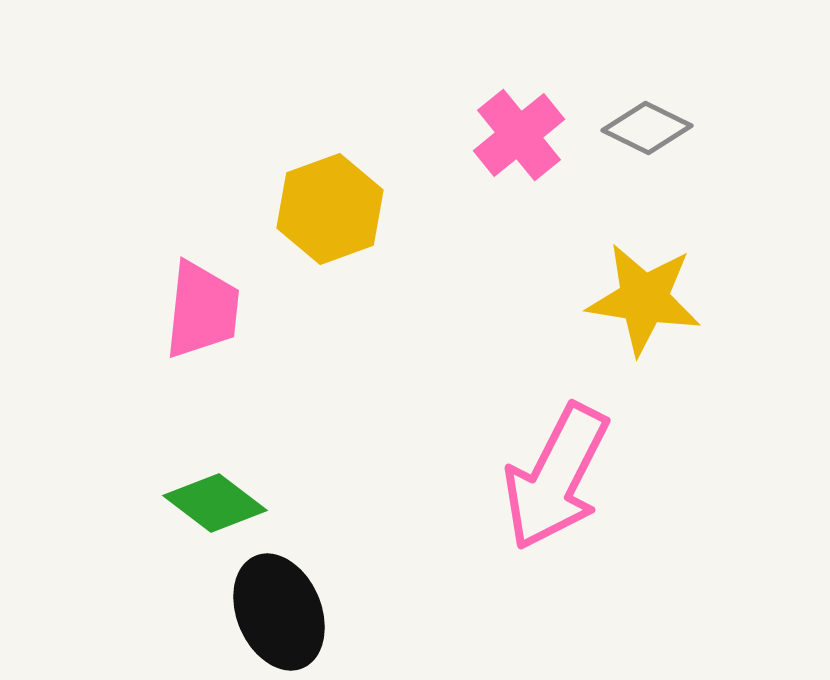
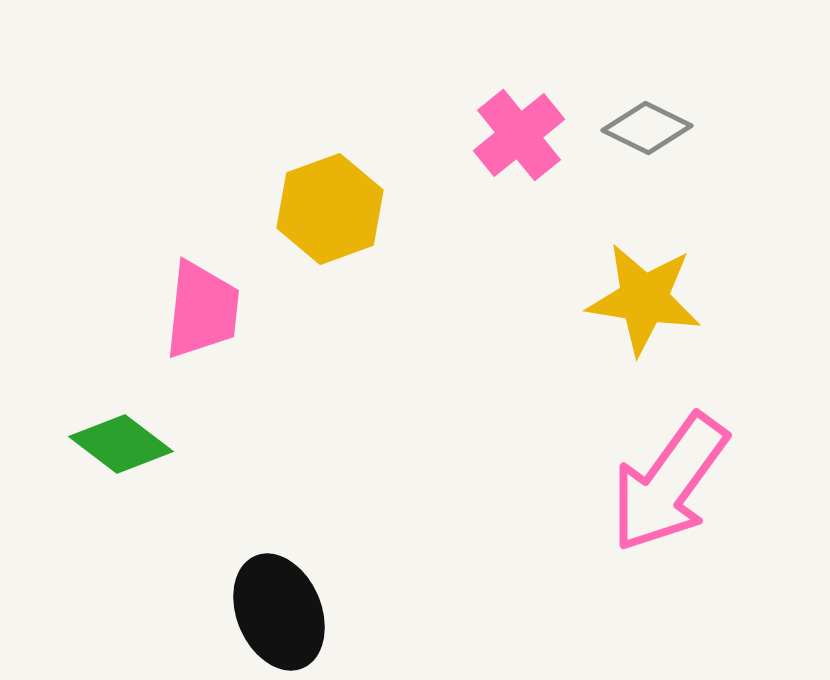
pink arrow: moved 113 px right, 6 px down; rotated 9 degrees clockwise
green diamond: moved 94 px left, 59 px up
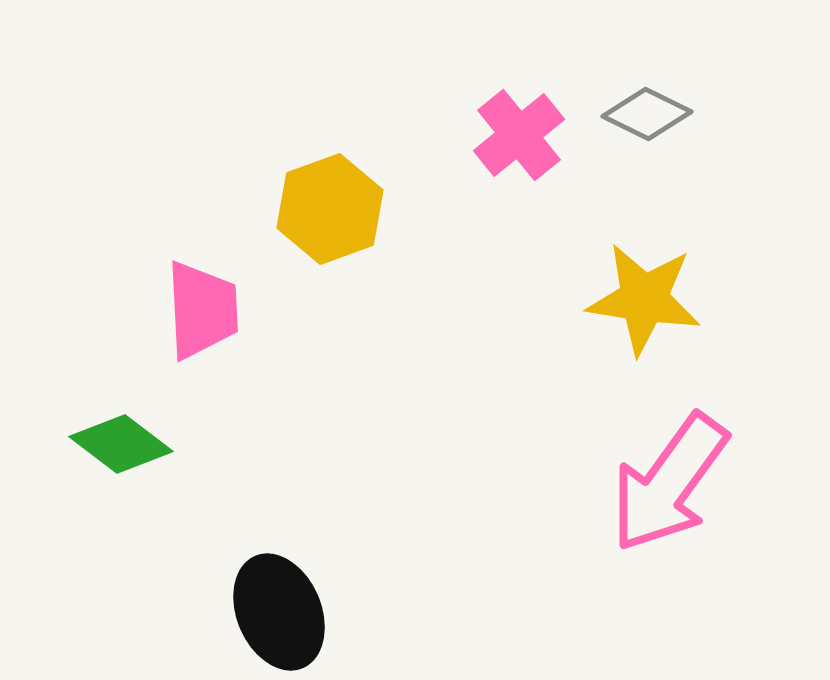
gray diamond: moved 14 px up
pink trapezoid: rotated 9 degrees counterclockwise
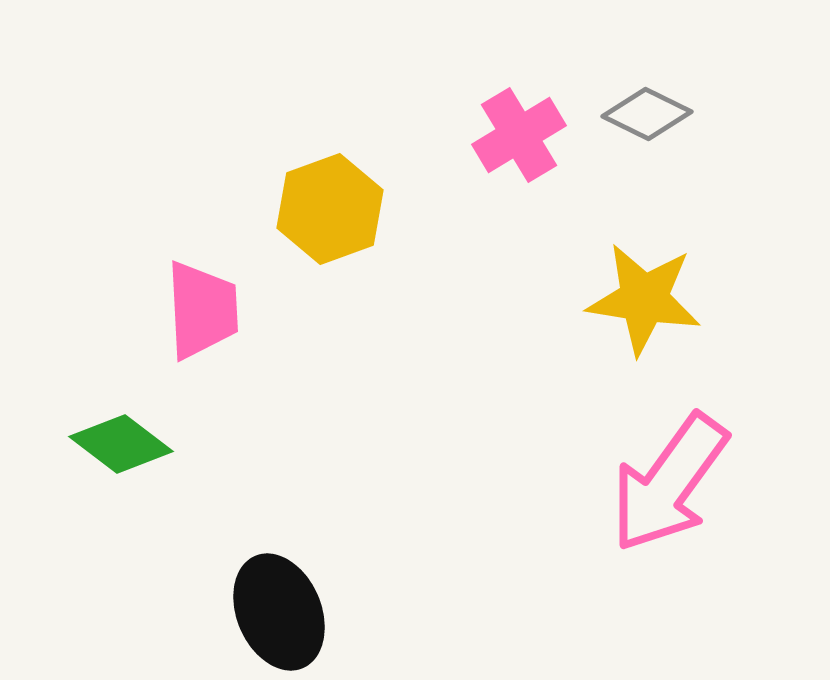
pink cross: rotated 8 degrees clockwise
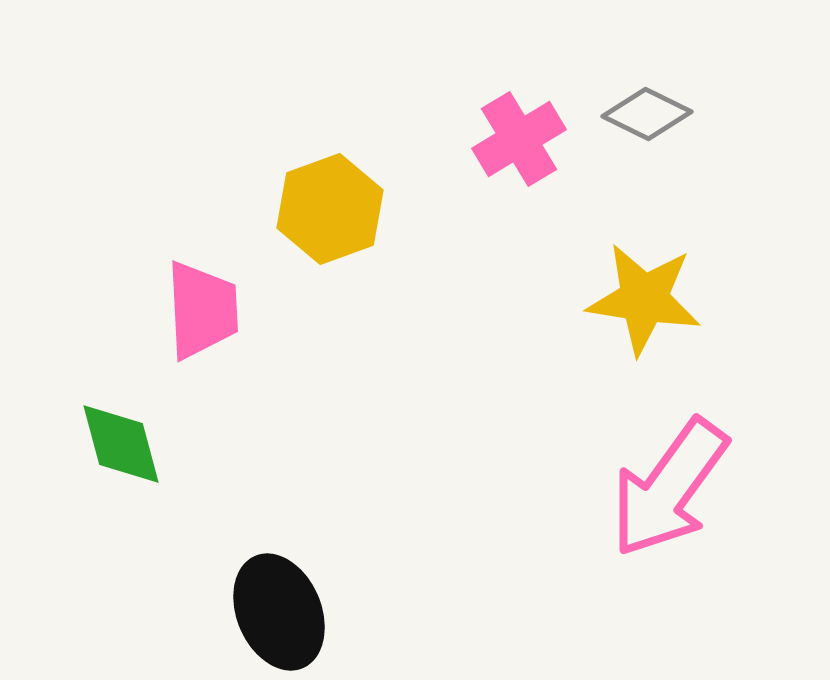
pink cross: moved 4 px down
green diamond: rotated 38 degrees clockwise
pink arrow: moved 5 px down
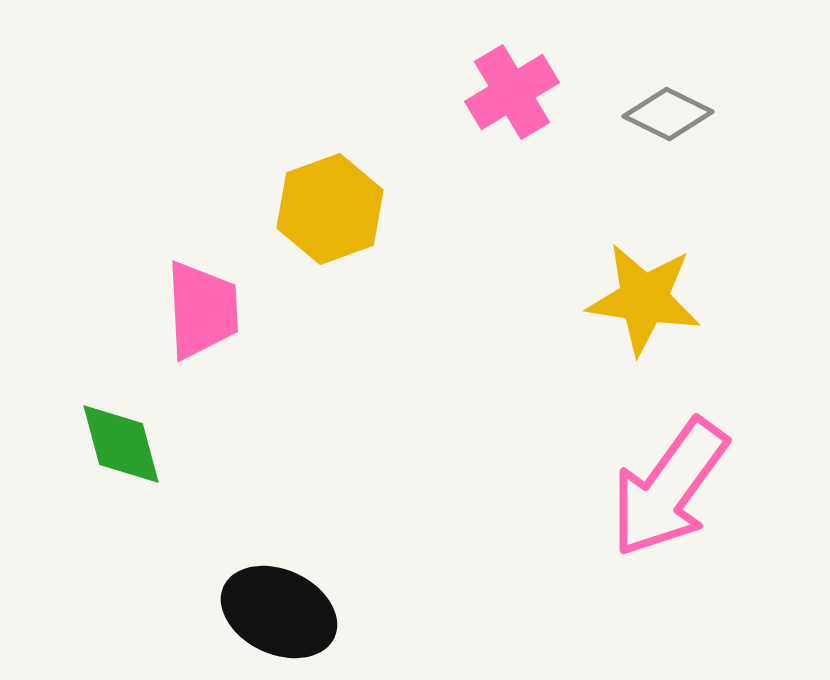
gray diamond: moved 21 px right
pink cross: moved 7 px left, 47 px up
black ellipse: rotated 42 degrees counterclockwise
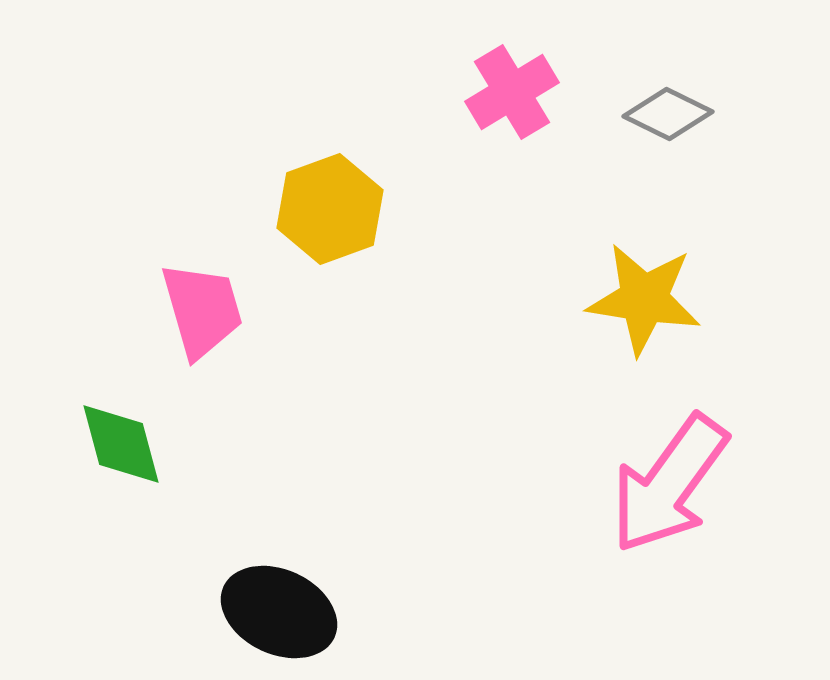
pink trapezoid: rotated 13 degrees counterclockwise
pink arrow: moved 4 px up
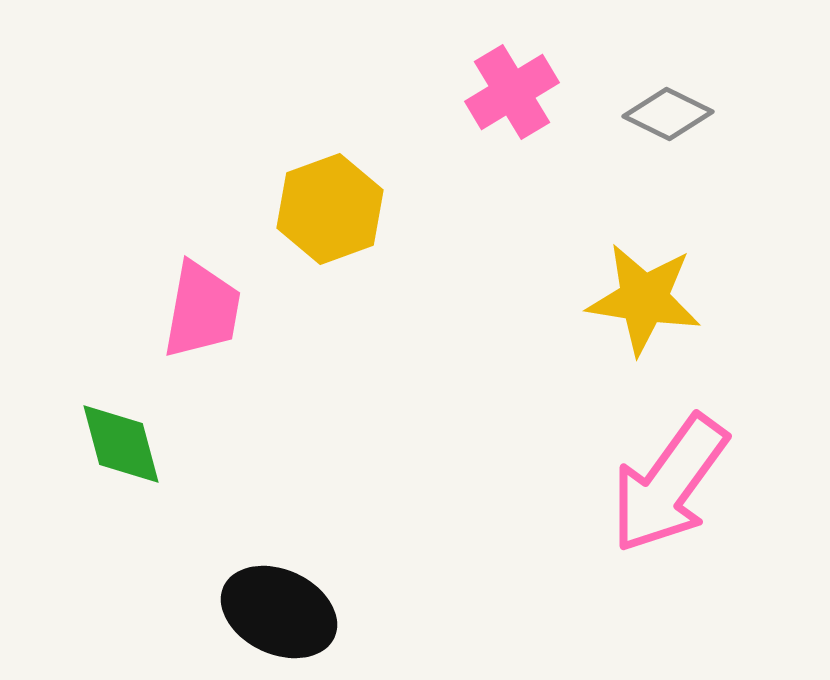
pink trapezoid: rotated 26 degrees clockwise
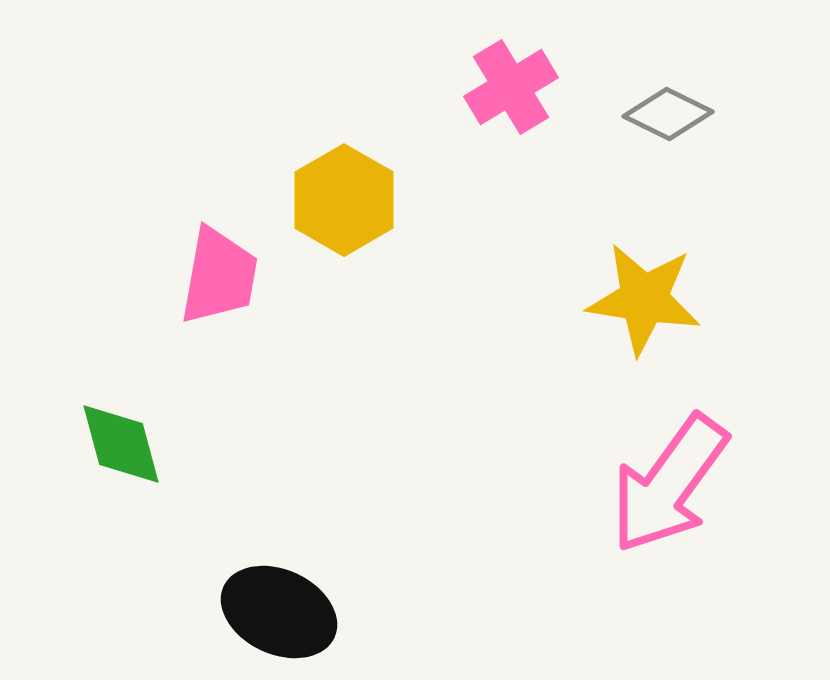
pink cross: moved 1 px left, 5 px up
yellow hexagon: moved 14 px right, 9 px up; rotated 10 degrees counterclockwise
pink trapezoid: moved 17 px right, 34 px up
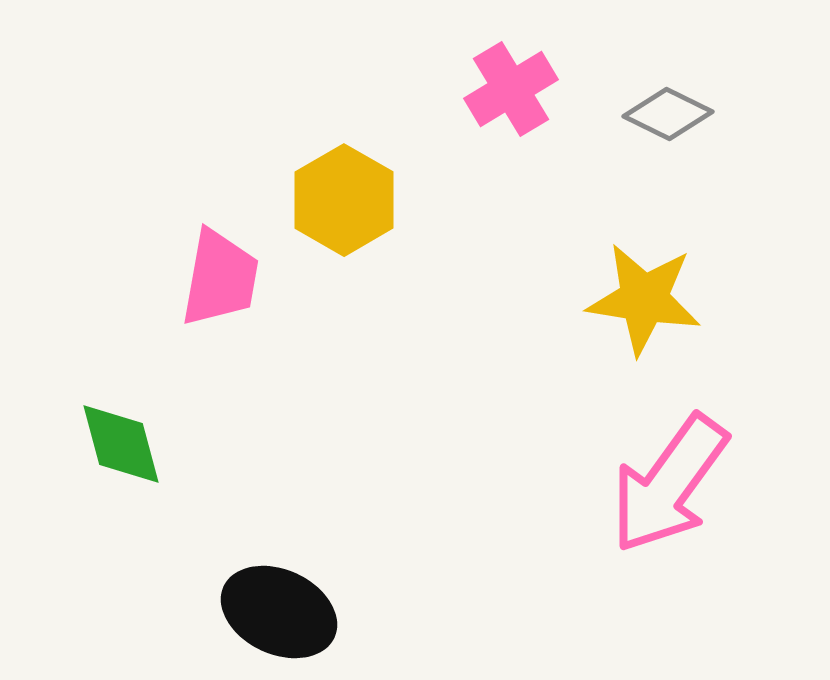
pink cross: moved 2 px down
pink trapezoid: moved 1 px right, 2 px down
